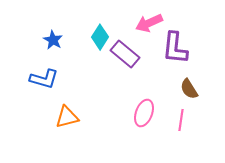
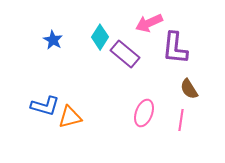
blue L-shape: moved 1 px right, 27 px down
orange triangle: moved 3 px right
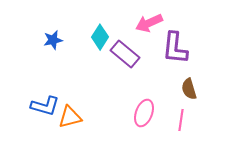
blue star: rotated 30 degrees clockwise
brown semicircle: rotated 15 degrees clockwise
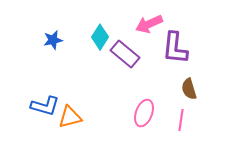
pink arrow: moved 1 px down
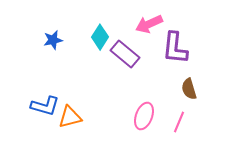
pink ellipse: moved 3 px down
pink line: moved 2 px left, 2 px down; rotated 15 degrees clockwise
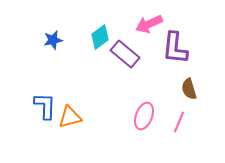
cyan diamond: rotated 20 degrees clockwise
blue L-shape: rotated 104 degrees counterclockwise
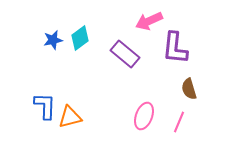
pink arrow: moved 3 px up
cyan diamond: moved 20 px left, 1 px down
